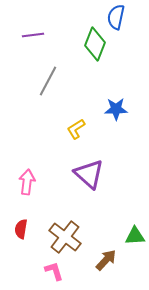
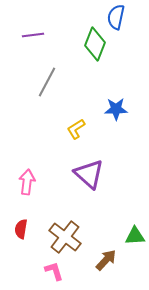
gray line: moved 1 px left, 1 px down
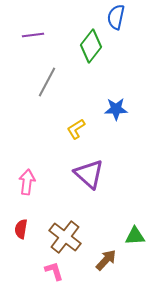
green diamond: moved 4 px left, 2 px down; rotated 16 degrees clockwise
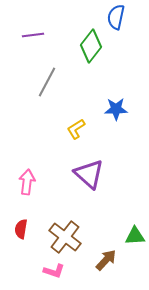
pink L-shape: rotated 125 degrees clockwise
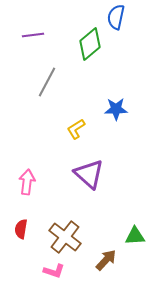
green diamond: moved 1 px left, 2 px up; rotated 12 degrees clockwise
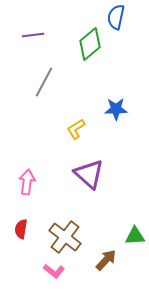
gray line: moved 3 px left
pink L-shape: rotated 20 degrees clockwise
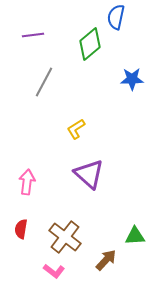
blue star: moved 16 px right, 30 px up
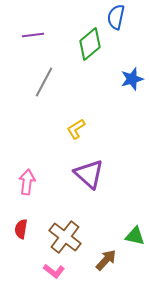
blue star: rotated 15 degrees counterclockwise
green triangle: rotated 15 degrees clockwise
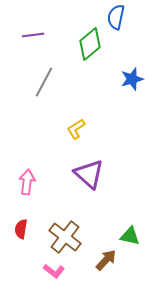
green triangle: moved 5 px left
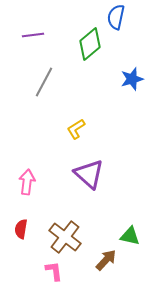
pink L-shape: rotated 135 degrees counterclockwise
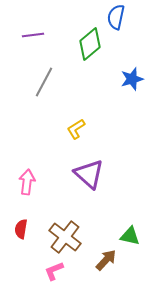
pink L-shape: rotated 105 degrees counterclockwise
